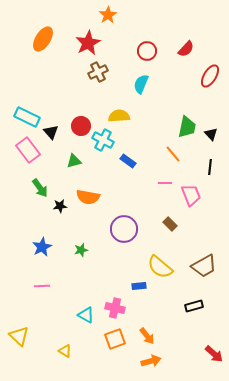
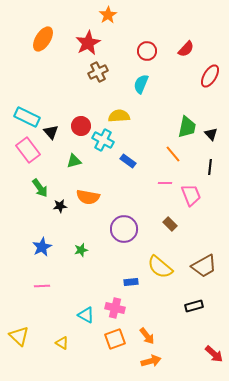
blue rectangle at (139, 286): moved 8 px left, 4 px up
yellow triangle at (65, 351): moved 3 px left, 8 px up
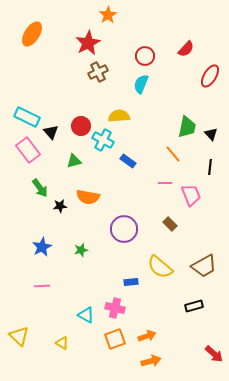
orange ellipse at (43, 39): moved 11 px left, 5 px up
red circle at (147, 51): moved 2 px left, 5 px down
orange arrow at (147, 336): rotated 72 degrees counterclockwise
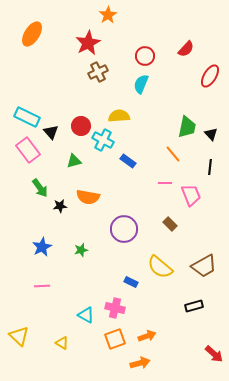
blue rectangle at (131, 282): rotated 32 degrees clockwise
orange arrow at (151, 361): moved 11 px left, 2 px down
